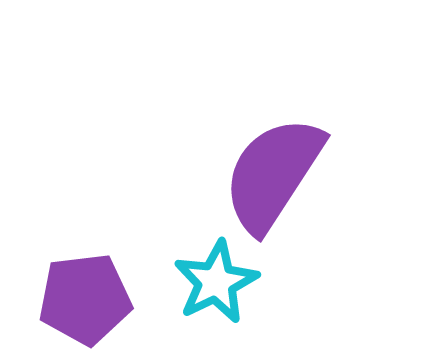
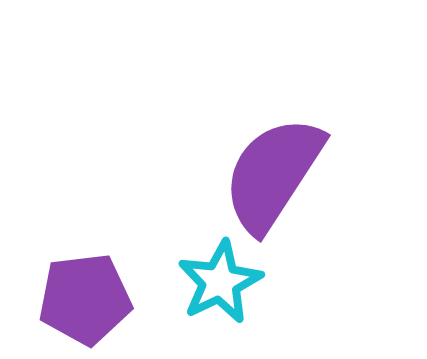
cyan star: moved 4 px right
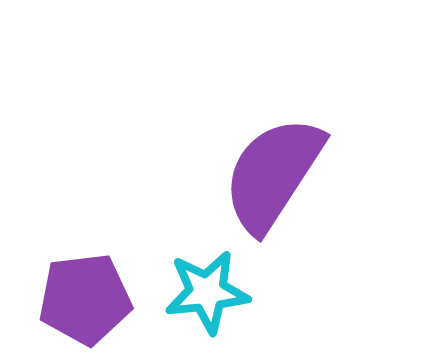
cyan star: moved 13 px left, 10 px down; rotated 20 degrees clockwise
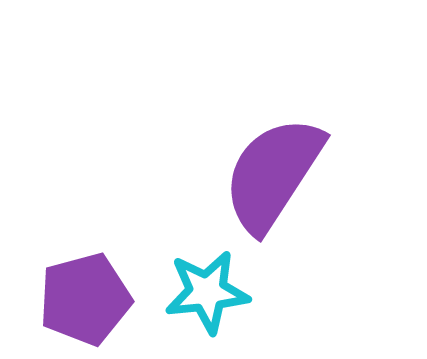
purple pentagon: rotated 8 degrees counterclockwise
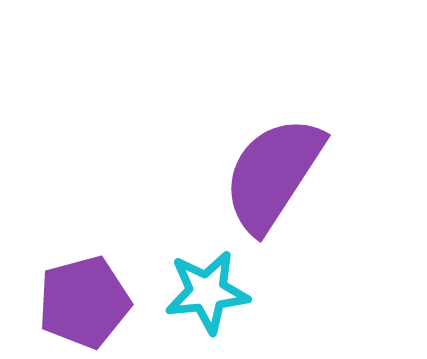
purple pentagon: moved 1 px left, 3 px down
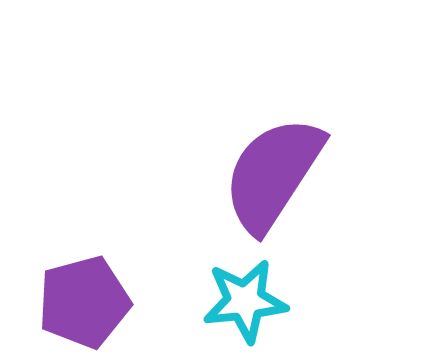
cyan star: moved 38 px right, 9 px down
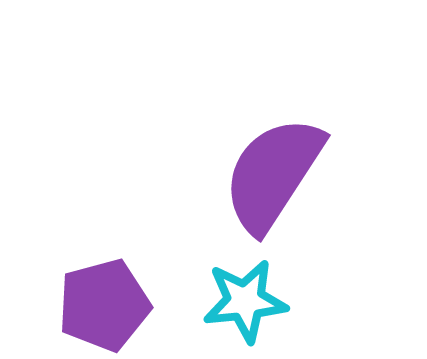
purple pentagon: moved 20 px right, 3 px down
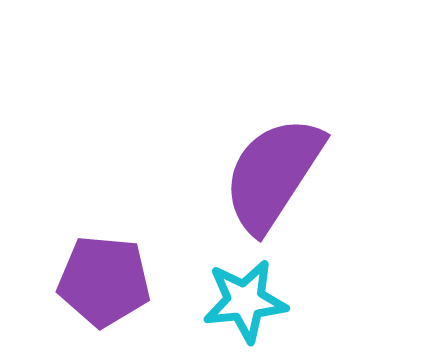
purple pentagon: moved 24 px up; rotated 20 degrees clockwise
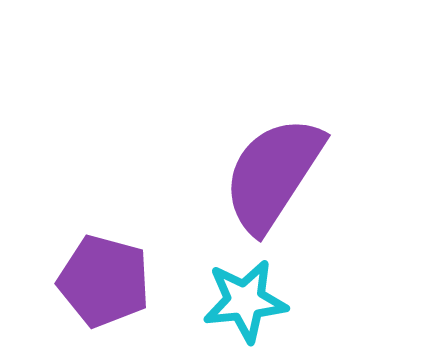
purple pentagon: rotated 10 degrees clockwise
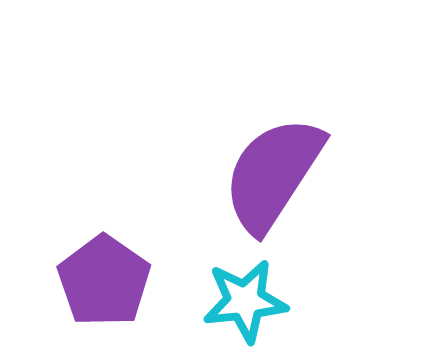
purple pentagon: rotated 20 degrees clockwise
